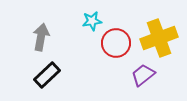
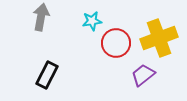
gray arrow: moved 20 px up
black rectangle: rotated 20 degrees counterclockwise
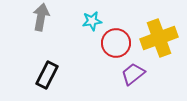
purple trapezoid: moved 10 px left, 1 px up
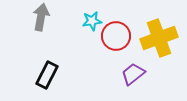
red circle: moved 7 px up
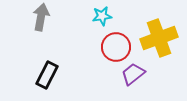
cyan star: moved 10 px right, 5 px up
red circle: moved 11 px down
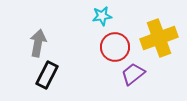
gray arrow: moved 3 px left, 26 px down
red circle: moved 1 px left
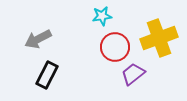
gray arrow: moved 4 px up; rotated 128 degrees counterclockwise
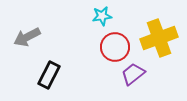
gray arrow: moved 11 px left, 2 px up
black rectangle: moved 2 px right
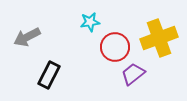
cyan star: moved 12 px left, 6 px down
